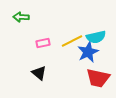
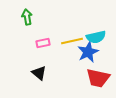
green arrow: moved 6 px right; rotated 77 degrees clockwise
yellow line: rotated 15 degrees clockwise
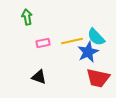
cyan semicircle: rotated 60 degrees clockwise
black triangle: moved 4 px down; rotated 21 degrees counterclockwise
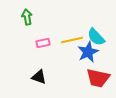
yellow line: moved 1 px up
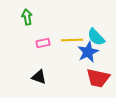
yellow line: rotated 10 degrees clockwise
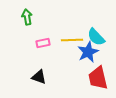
red trapezoid: rotated 65 degrees clockwise
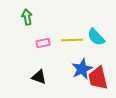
blue star: moved 6 px left, 17 px down
